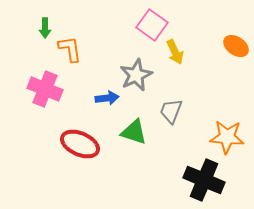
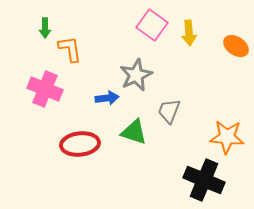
yellow arrow: moved 14 px right, 19 px up; rotated 20 degrees clockwise
gray trapezoid: moved 2 px left
red ellipse: rotated 30 degrees counterclockwise
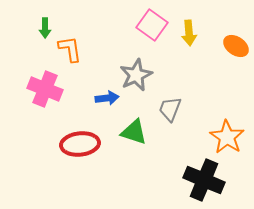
gray trapezoid: moved 1 px right, 2 px up
orange star: rotated 28 degrees clockwise
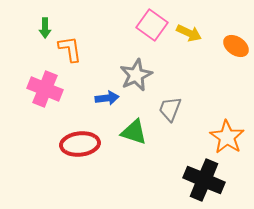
yellow arrow: rotated 60 degrees counterclockwise
